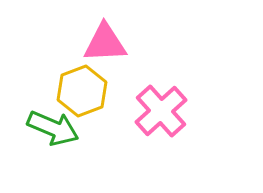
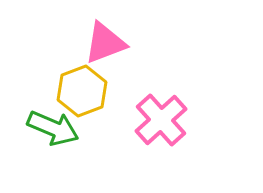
pink triangle: rotated 18 degrees counterclockwise
pink cross: moved 9 px down
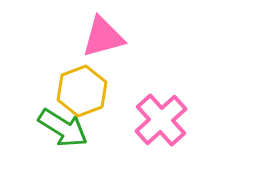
pink triangle: moved 2 px left, 6 px up; rotated 6 degrees clockwise
green arrow: moved 10 px right; rotated 9 degrees clockwise
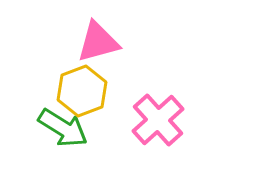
pink triangle: moved 5 px left, 5 px down
pink cross: moved 3 px left
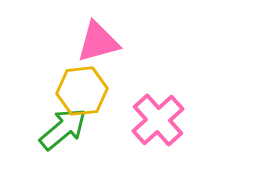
yellow hexagon: rotated 15 degrees clockwise
green arrow: moved 1 px down; rotated 72 degrees counterclockwise
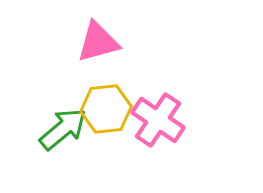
yellow hexagon: moved 24 px right, 18 px down
pink cross: rotated 14 degrees counterclockwise
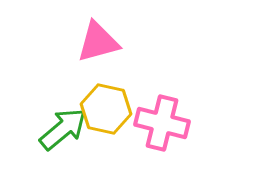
yellow hexagon: rotated 18 degrees clockwise
pink cross: moved 4 px right, 3 px down; rotated 20 degrees counterclockwise
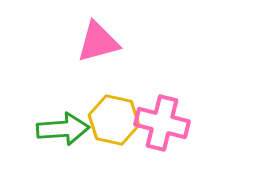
yellow hexagon: moved 8 px right, 11 px down
green arrow: rotated 36 degrees clockwise
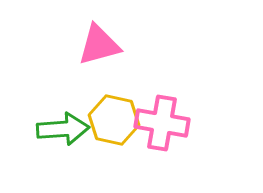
pink triangle: moved 1 px right, 3 px down
pink cross: rotated 4 degrees counterclockwise
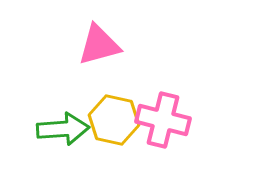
pink cross: moved 1 px right, 3 px up; rotated 4 degrees clockwise
